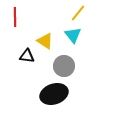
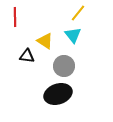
black ellipse: moved 4 px right
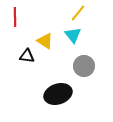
gray circle: moved 20 px right
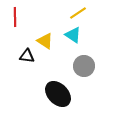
yellow line: rotated 18 degrees clockwise
cyan triangle: rotated 18 degrees counterclockwise
black ellipse: rotated 64 degrees clockwise
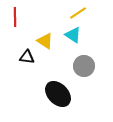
black triangle: moved 1 px down
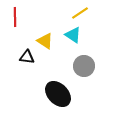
yellow line: moved 2 px right
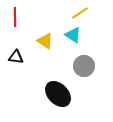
black triangle: moved 11 px left
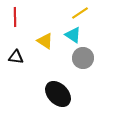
gray circle: moved 1 px left, 8 px up
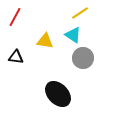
red line: rotated 30 degrees clockwise
yellow triangle: rotated 24 degrees counterclockwise
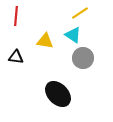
red line: moved 1 px right, 1 px up; rotated 24 degrees counterclockwise
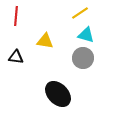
cyan triangle: moved 13 px right; rotated 18 degrees counterclockwise
